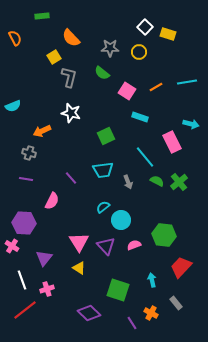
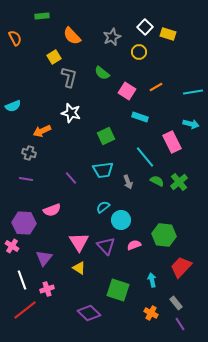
orange semicircle at (71, 38): moved 1 px right, 2 px up
gray star at (110, 48): moved 2 px right, 11 px up; rotated 24 degrees counterclockwise
cyan line at (187, 82): moved 6 px right, 10 px down
pink semicircle at (52, 201): moved 9 px down; rotated 42 degrees clockwise
purple line at (132, 323): moved 48 px right, 1 px down
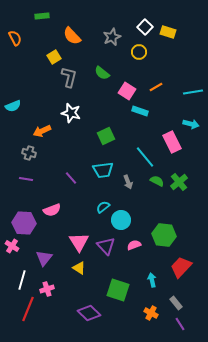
yellow rectangle at (168, 34): moved 2 px up
cyan rectangle at (140, 117): moved 6 px up
white line at (22, 280): rotated 36 degrees clockwise
red line at (25, 310): moved 3 px right, 1 px up; rotated 30 degrees counterclockwise
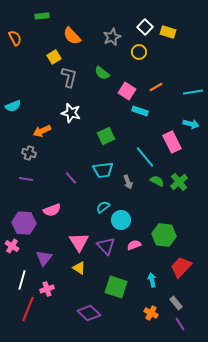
green square at (118, 290): moved 2 px left, 3 px up
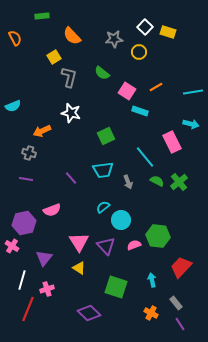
gray star at (112, 37): moved 2 px right, 2 px down; rotated 18 degrees clockwise
purple hexagon at (24, 223): rotated 15 degrees counterclockwise
green hexagon at (164, 235): moved 6 px left, 1 px down
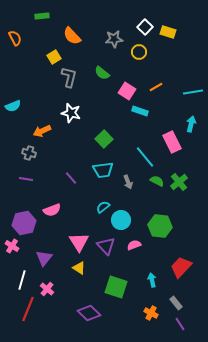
cyan arrow at (191, 124): rotated 91 degrees counterclockwise
green square at (106, 136): moved 2 px left, 3 px down; rotated 18 degrees counterclockwise
green hexagon at (158, 236): moved 2 px right, 10 px up
pink cross at (47, 289): rotated 32 degrees counterclockwise
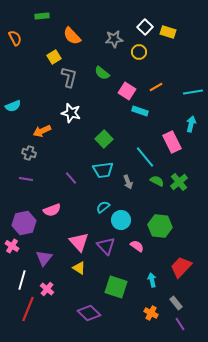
pink triangle at (79, 242): rotated 10 degrees counterclockwise
pink semicircle at (134, 245): moved 3 px right, 1 px down; rotated 56 degrees clockwise
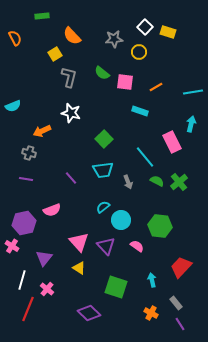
yellow square at (54, 57): moved 1 px right, 3 px up
pink square at (127, 91): moved 2 px left, 9 px up; rotated 24 degrees counterclockwise
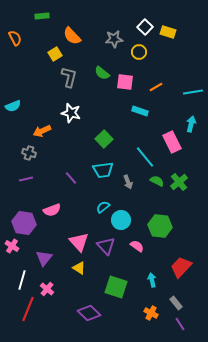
purple line at (26, 179): rotated 24 degrees counterclockwise
purple hexagon at (24, 223): rotated 20 degrees clockwise
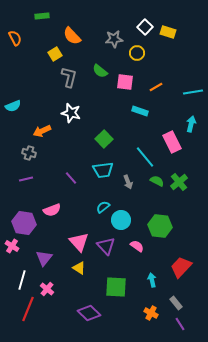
yellow circle at (139, 52): moved 2 px left, 1 px down
green semicircle at (102, 73): moved 2 px left, 2 px up
green square at (116, 287): rotated 15 degrees counterclockwise
